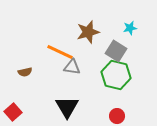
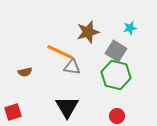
red square: rotated 24 degrees clockwise
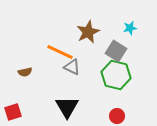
brown star: rotated 10 degrees counterclockwise
gray triangle: rotated 18 degrees clockwise
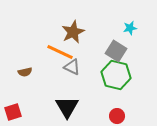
brown star: moved 15 px left
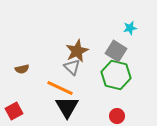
brown star: moved 4 px right, 19 px down
orange line: moved 36 px down
gray triangle: rotated 18 degrees clockwise
brown semicircle: moved 3 px left, 3 px up
red square: moved 1 px right, 1 px up; rotated 12 degrees counterclockwise
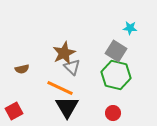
cyan star: rotated 16 degrees clockwise
brown star: moved 13 px left, 2 px down
red circle: moved 4 px left, 3 px up
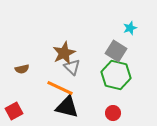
cyan star: rotated 24 degrees counterclockwise
black triangle: rotated 45 degrees counterclockwise
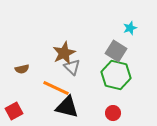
orange line: moved 4 px left
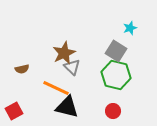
red circle: moved 2 px up
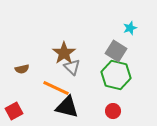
brown star: rotated 10 degrees counterclockwise
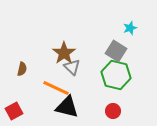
brown semicircle: rotated 64 degrees counterclockwise
